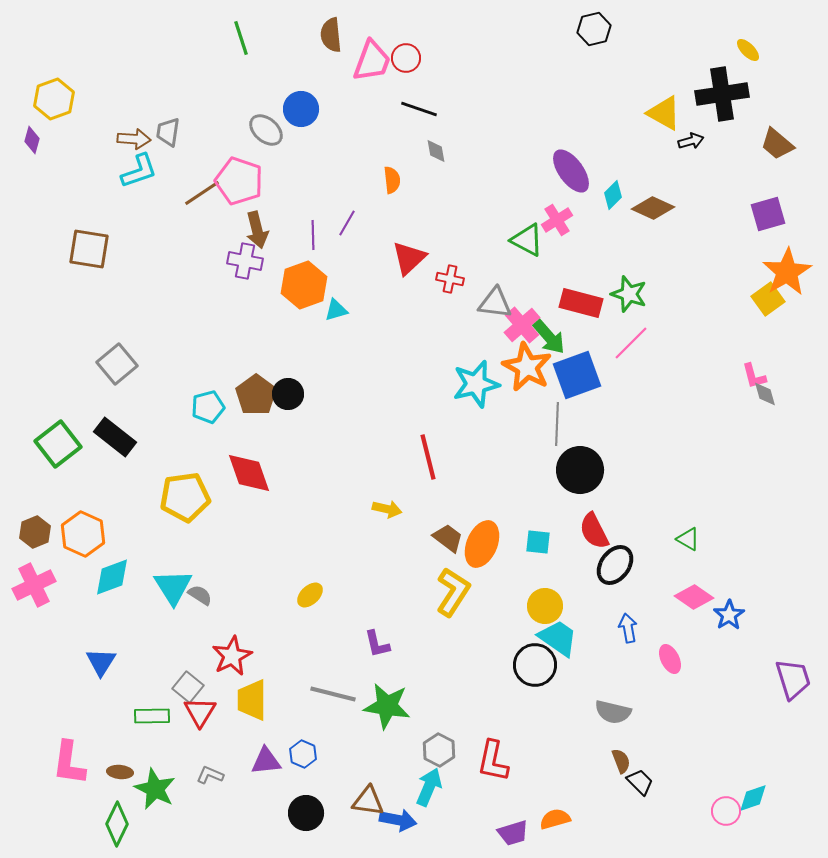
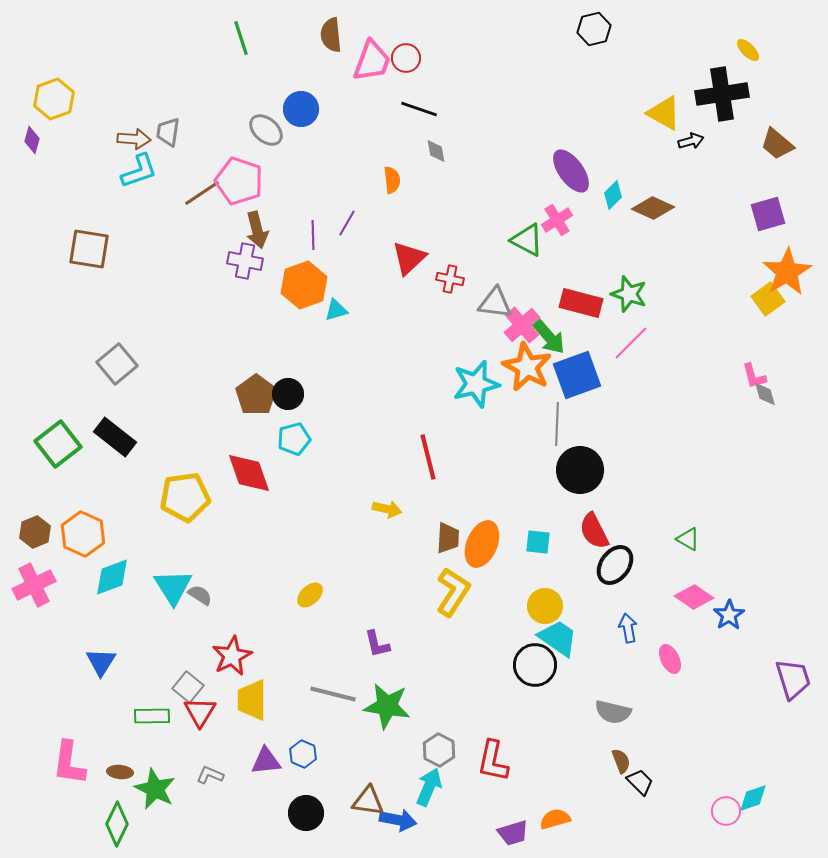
cyan pentagon at (208, 407): moved 86 px right, 32 px down
brown trapezoid at (448, 538): rotated 56 degrees clockwise
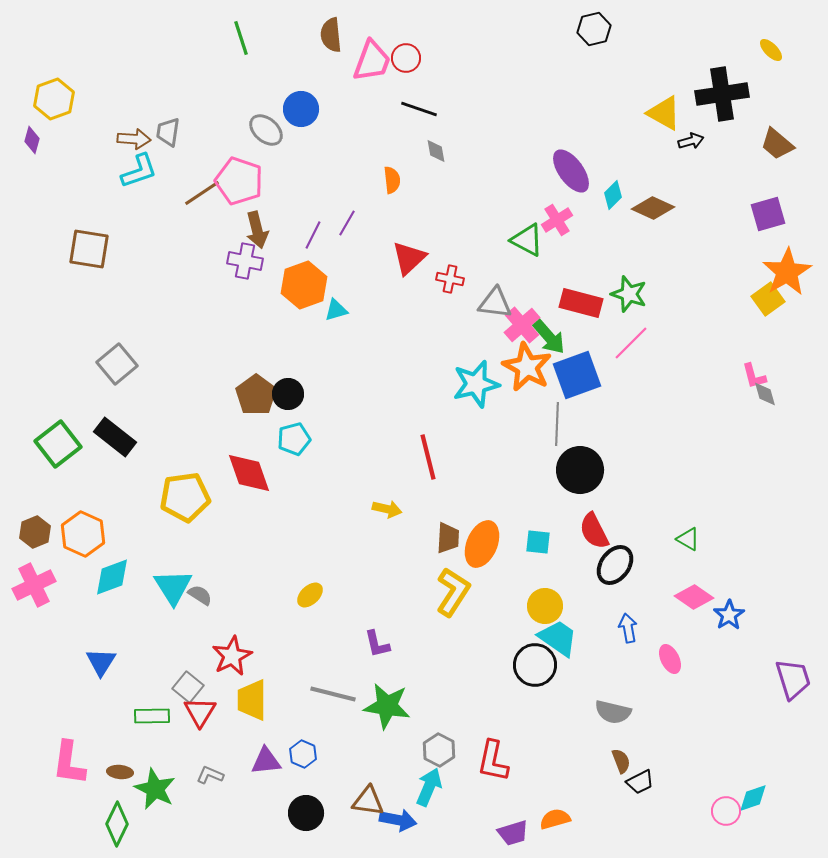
yellow ellipse at (748, 50): moved 23 px right
purple line at (313, 235): rotated 28 degrees clockwise
black trapezoid at (640, 782): rotated 108 degrees clockwise
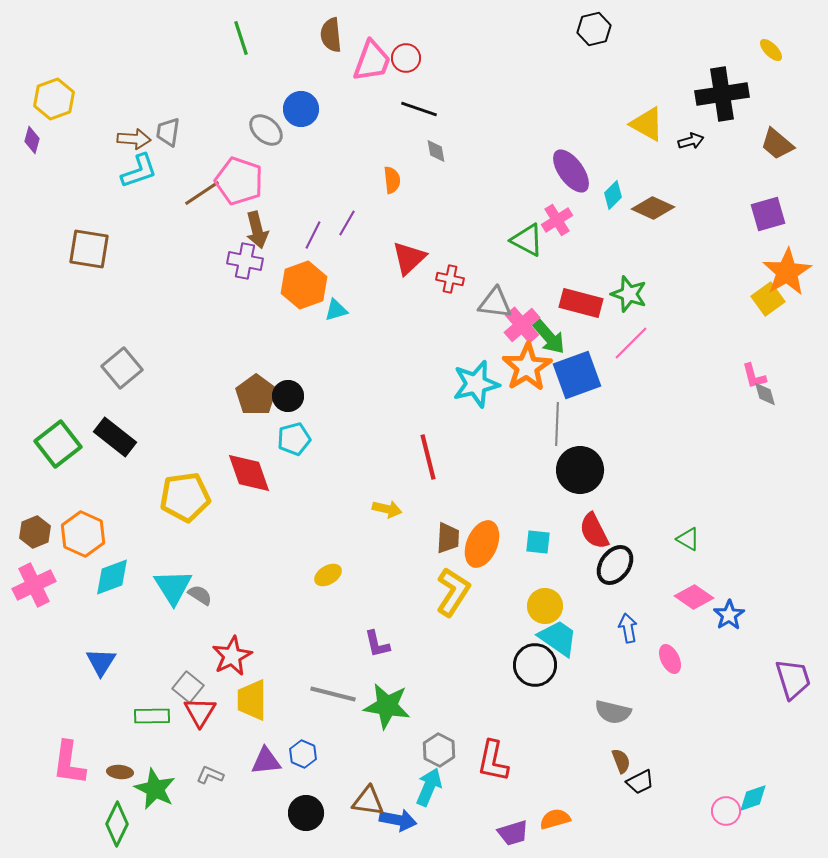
yellow triangle at (664, 113): moved 17 px left, 11 px down
gray square at (117, 364): moved 5 px right, 4 px down
orange star at (527, 367): rotated 12 degrees clockwise
black circle at (288, 394): moved 2 px down
yellow ellipse at (310, 595): moved 18 px right, 20 px up; rotated 12 degrees clockwise
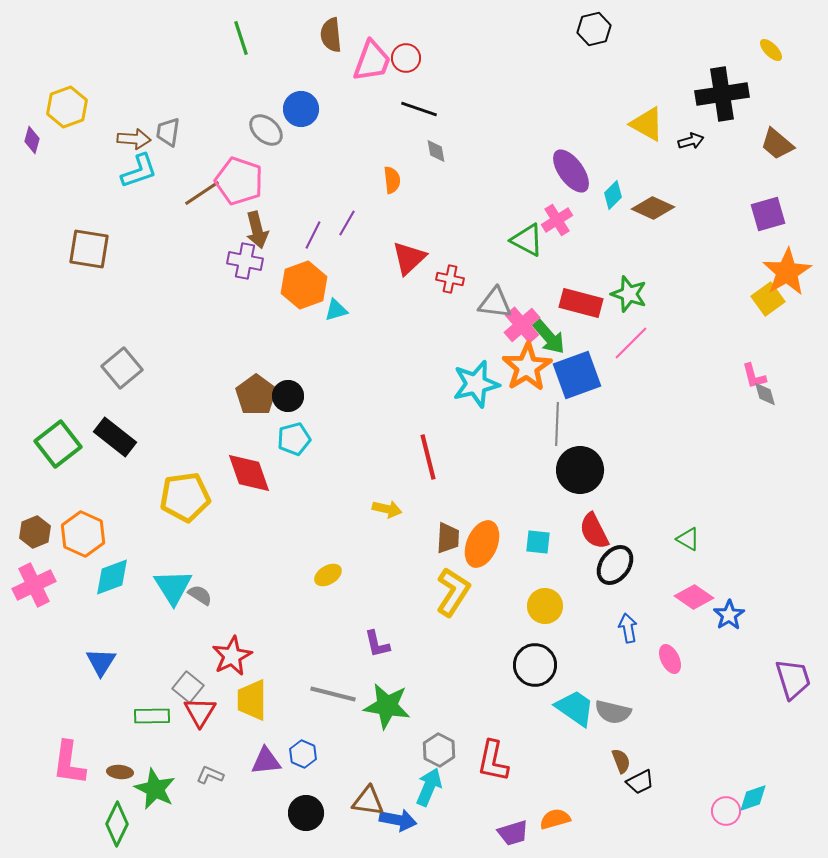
yellow hexagon at (54, 99): moved 13 px right, 8 px down
cyan trapezoid at (558, 638): moved 17 px right, 70 px down
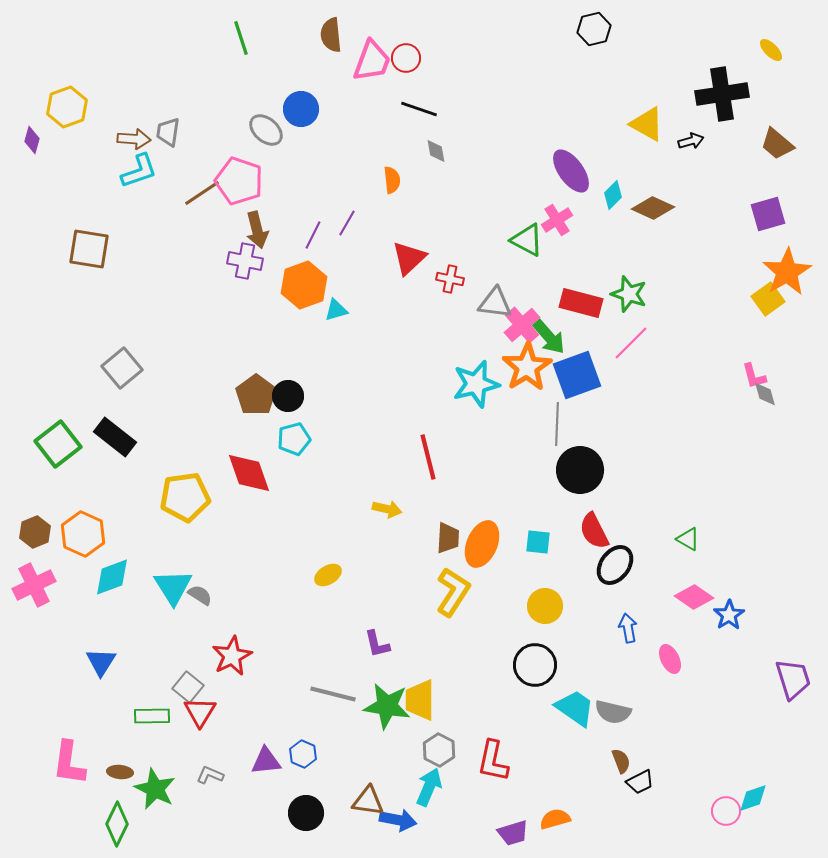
yellow trapezoid at (252, 700): moved 168 px right
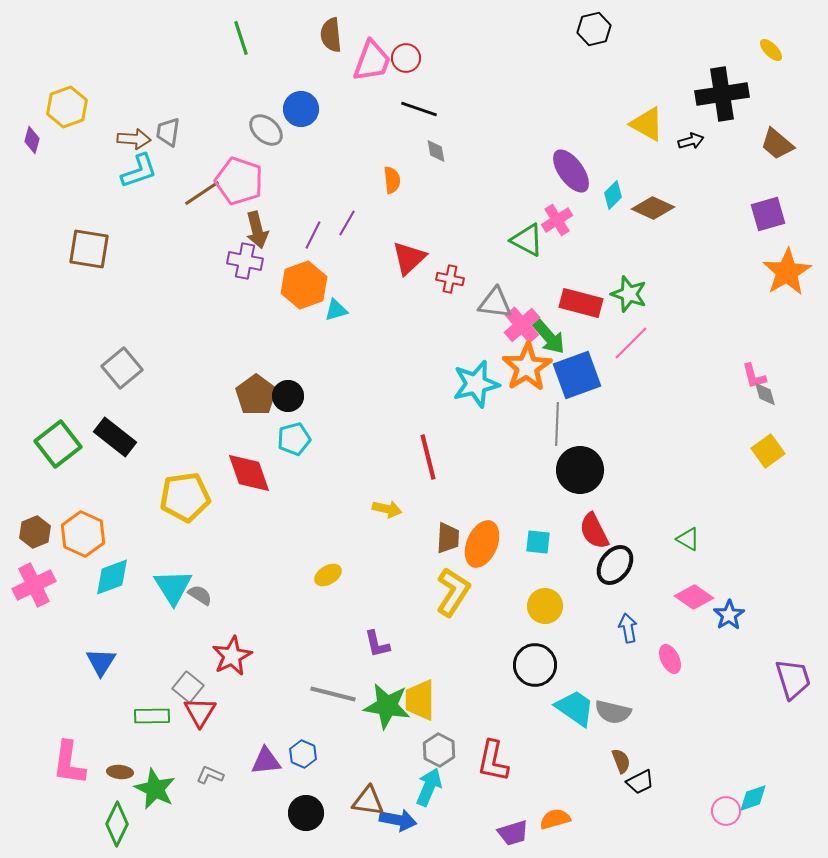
yellow square at (768, 299): moved 152 px down
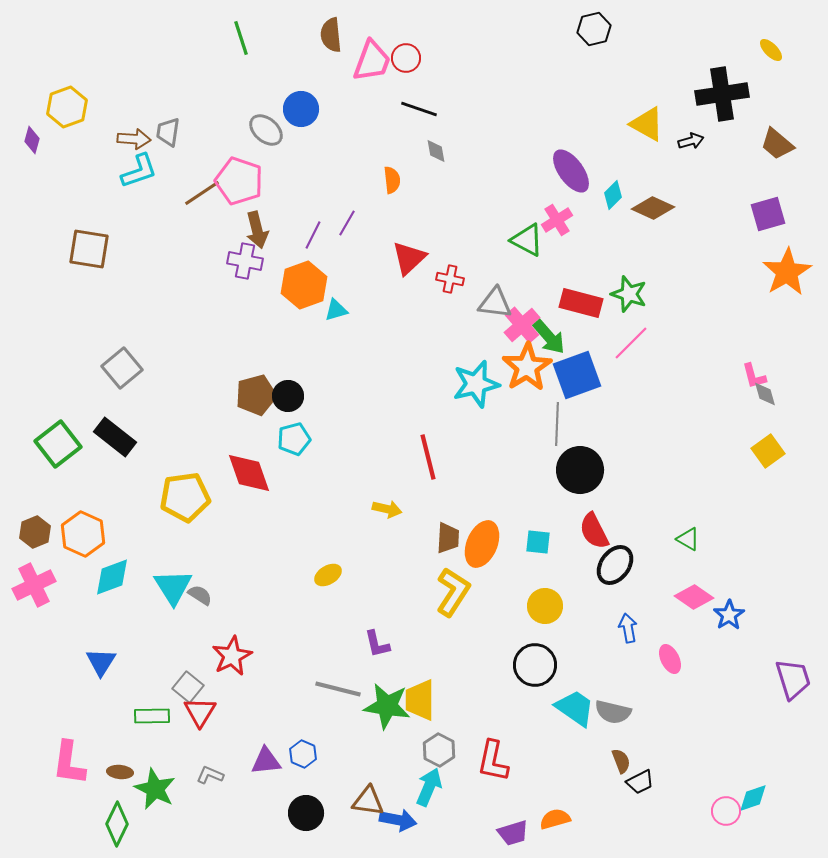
brown pentagon at (256, 395): rotated 21 degrees clockwise
gray line at (333, 694): moved 5 px right, 5 px up
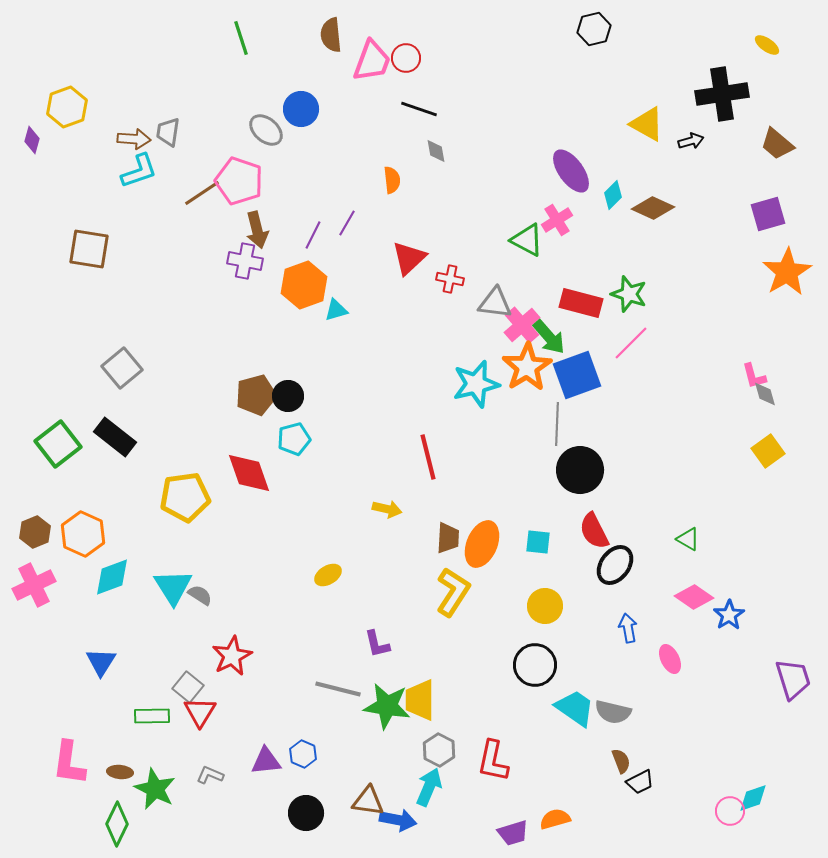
yellow ellipse at (771, 50): moved 4 px left, 5 px up; rotated 10 degrees counterclockwise
pink circle at (726, 811): moved 4 px right
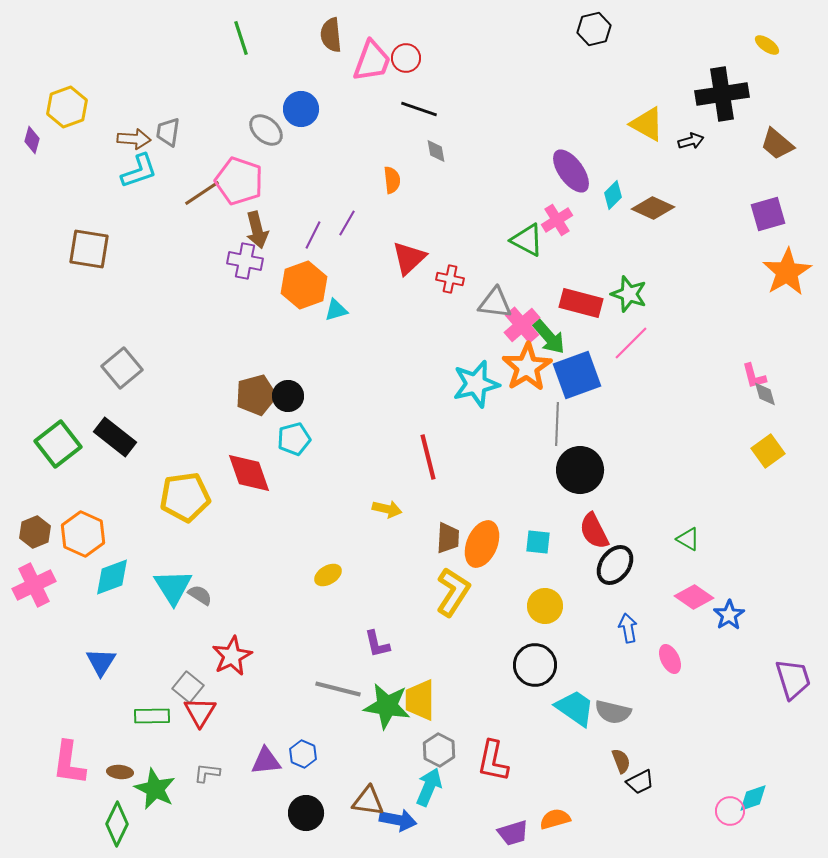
gray L-shape at (210, 775): moved 3 px left, 2 px up; rotated 16 degrees counterclockwise
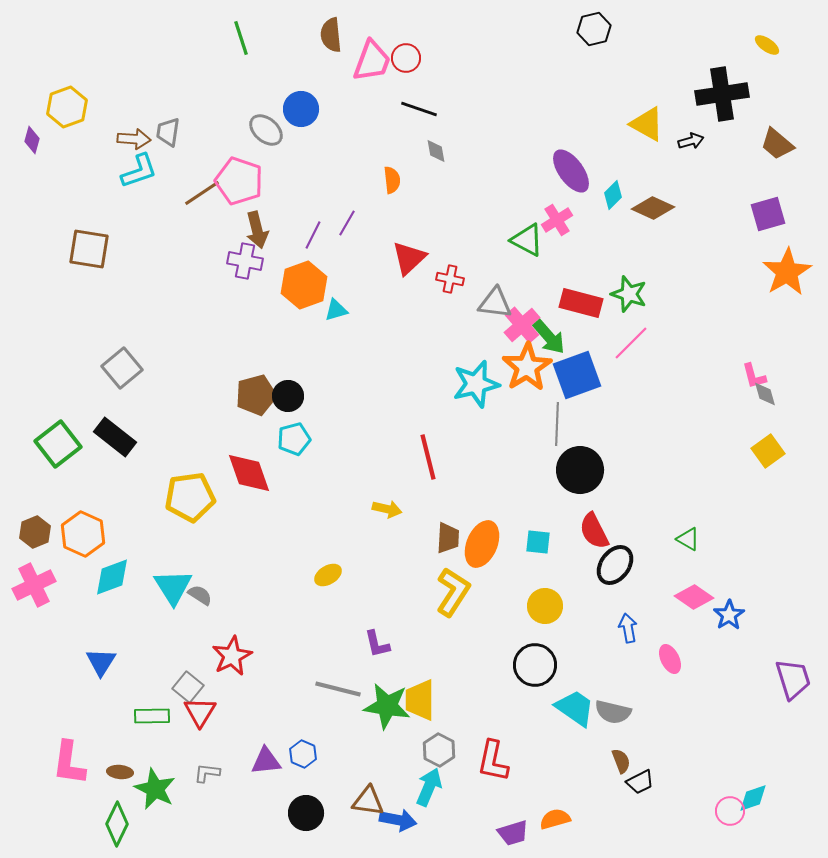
yellow pentagon at (185, 497): moved 5 px right
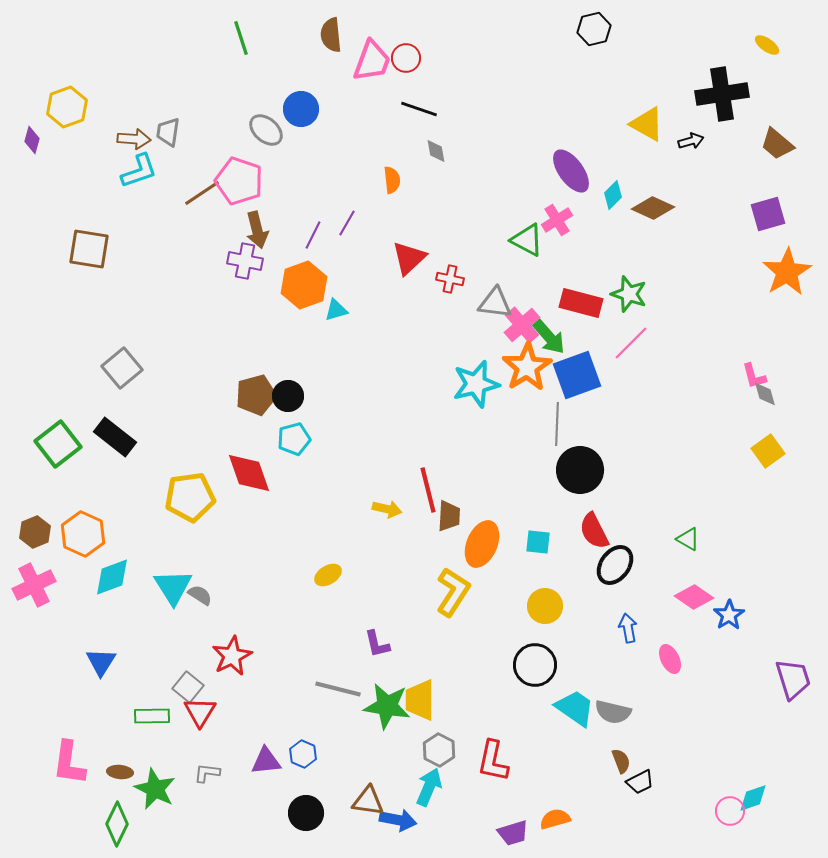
red line at (428, 457): moved 33 px down
brown trapezoid at (448, 538): moved 1 px right, 22 px up
